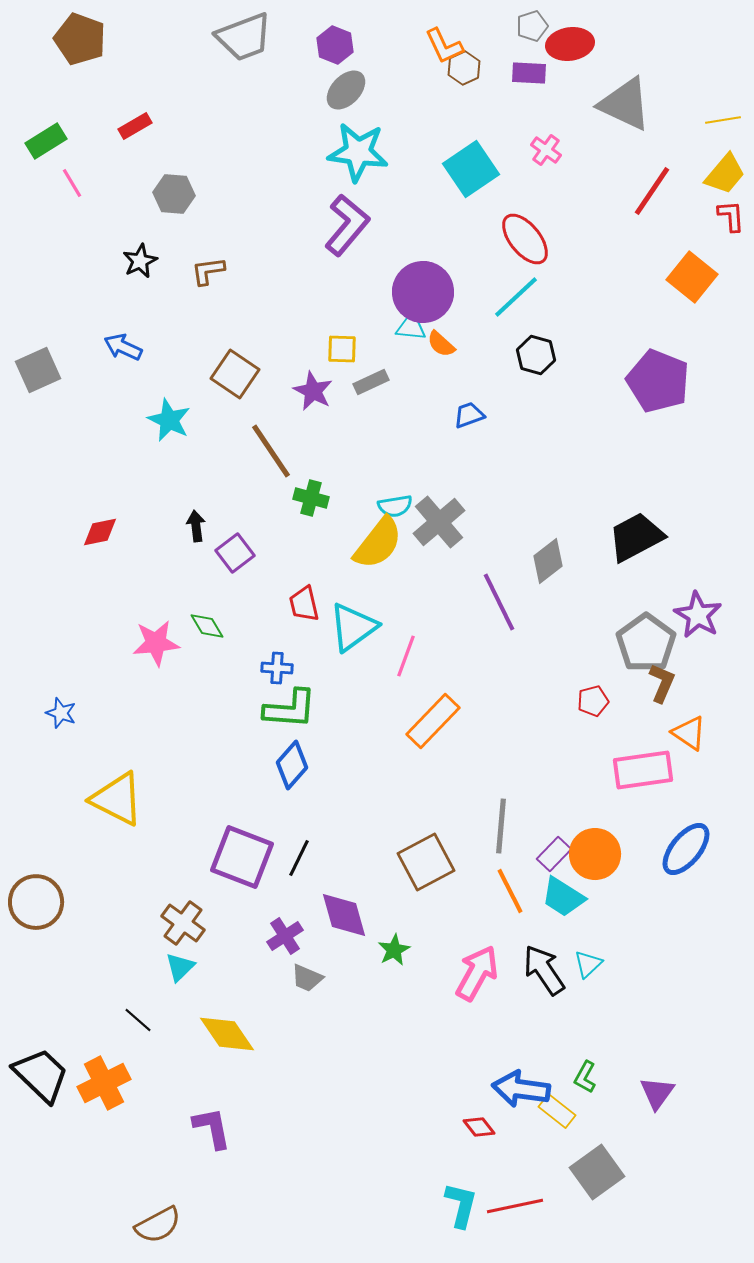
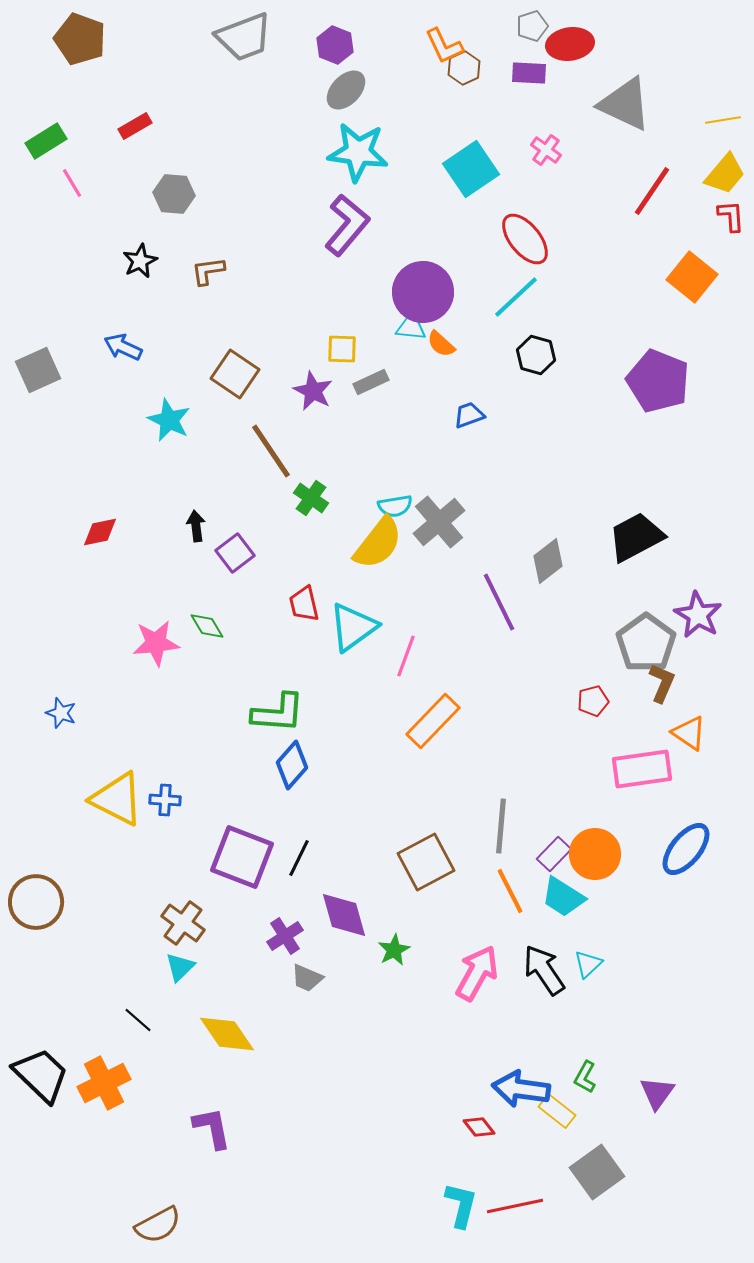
green cross at (311, 498): rotated 20 degrees clockwise
blue cross at (277, 668): moved 112 px left, 132 px down
green L-shape at (290, 709): moved 12 px left, 4 px down
pink rectangle at (643, 770): moved 1 px left, 1 px up
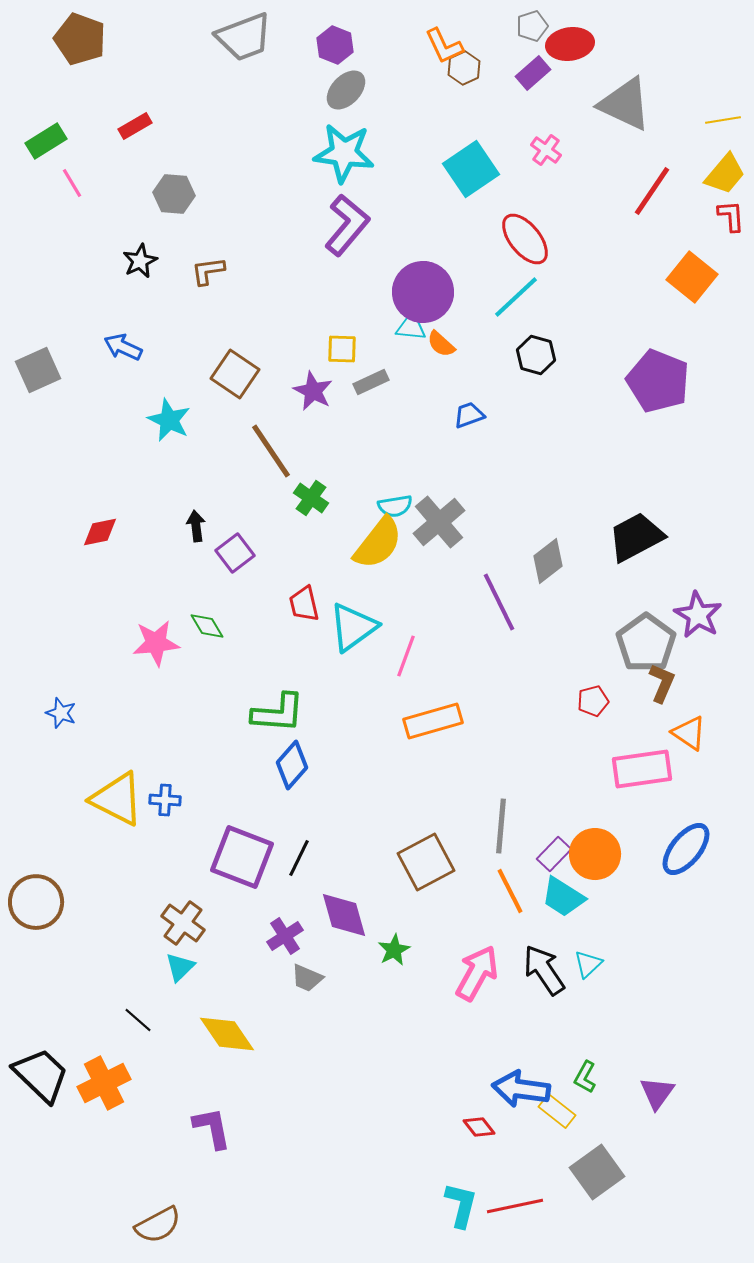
purple rectangle at (529, 73): moved 4 px right; rotated 44 degrees counterclockwise
cyan star at (358, 152): moved 14 px left, 1 px down
orange rectangle at (433, 721): rotated 30 degrees clockwise
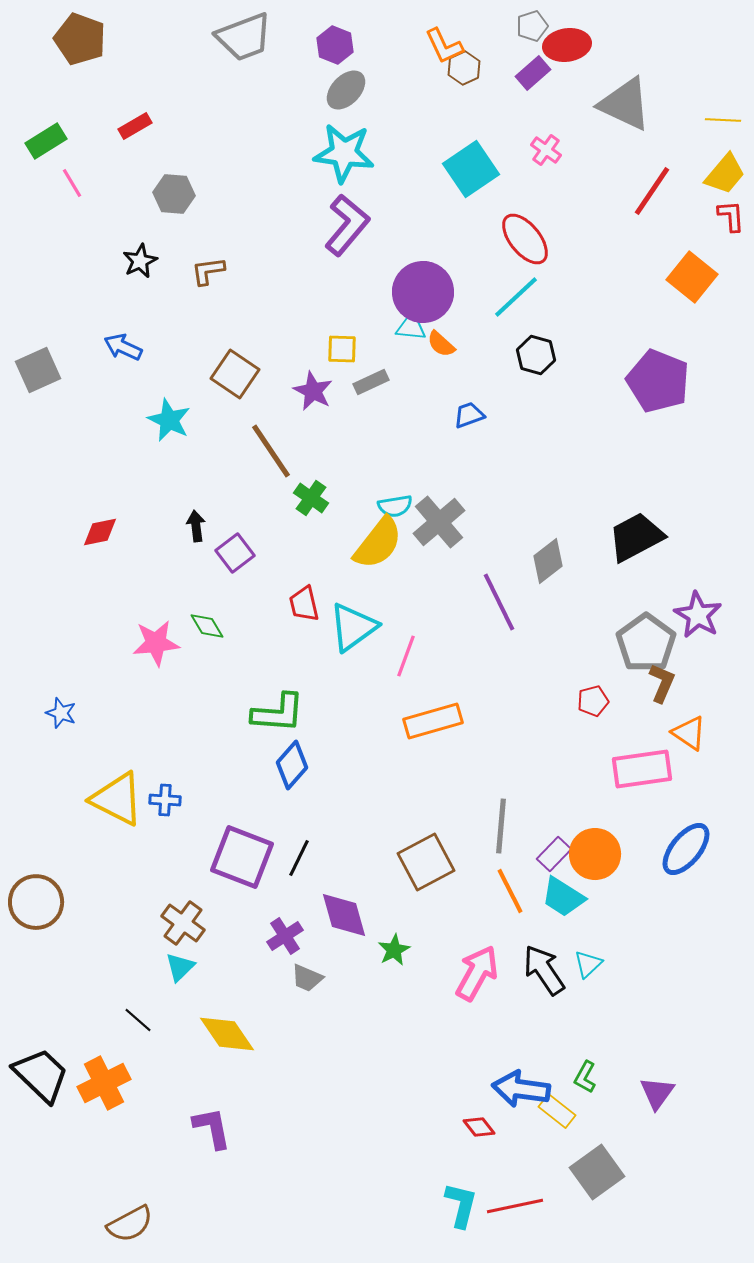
red ellipse at (570, 44): moved 3 px left, 1 px down
yellow line at (723, 120): rotated 12 degrees clockwise
brown semicircle at (158, 1225): moved 28 px left, 1 px up
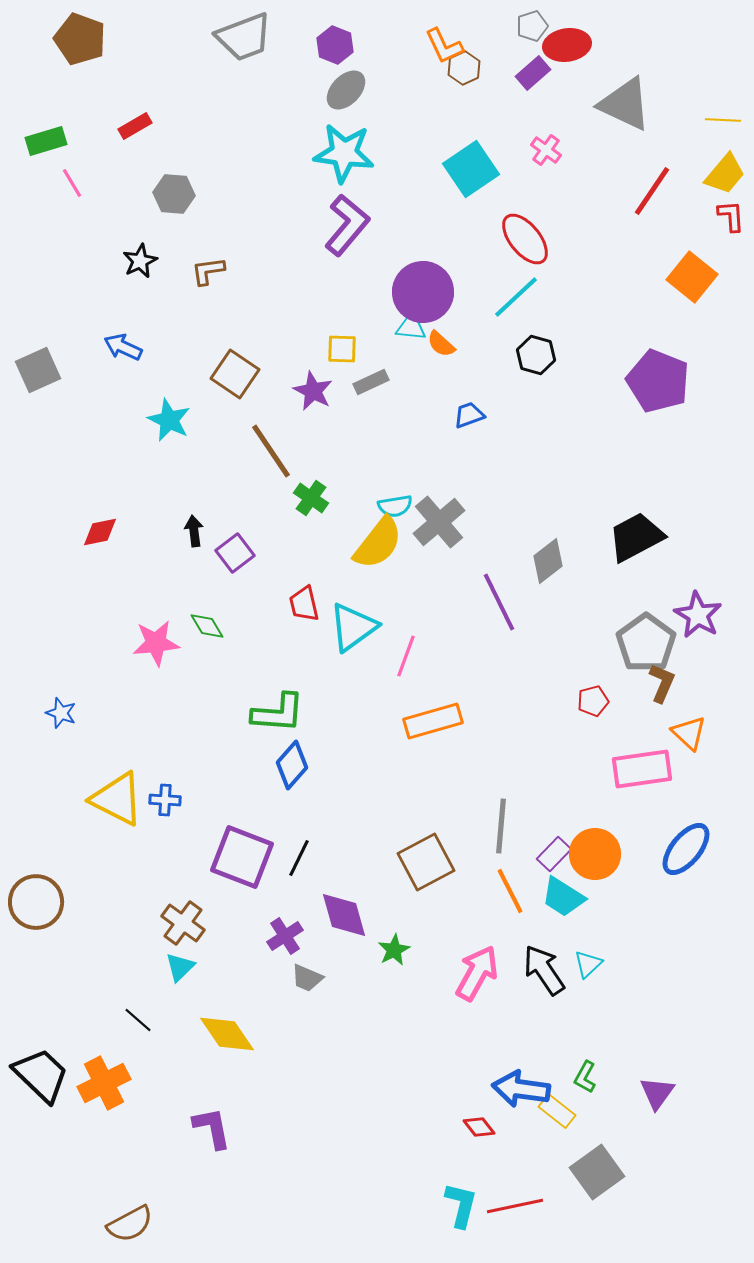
green rectangle at (46, 141): rotated 15 degrees clockwise
black arrow at (196, 526): moved 2 px left, 5 px down
orange triangle at (689, 733): rotated 9 degrees clockwise
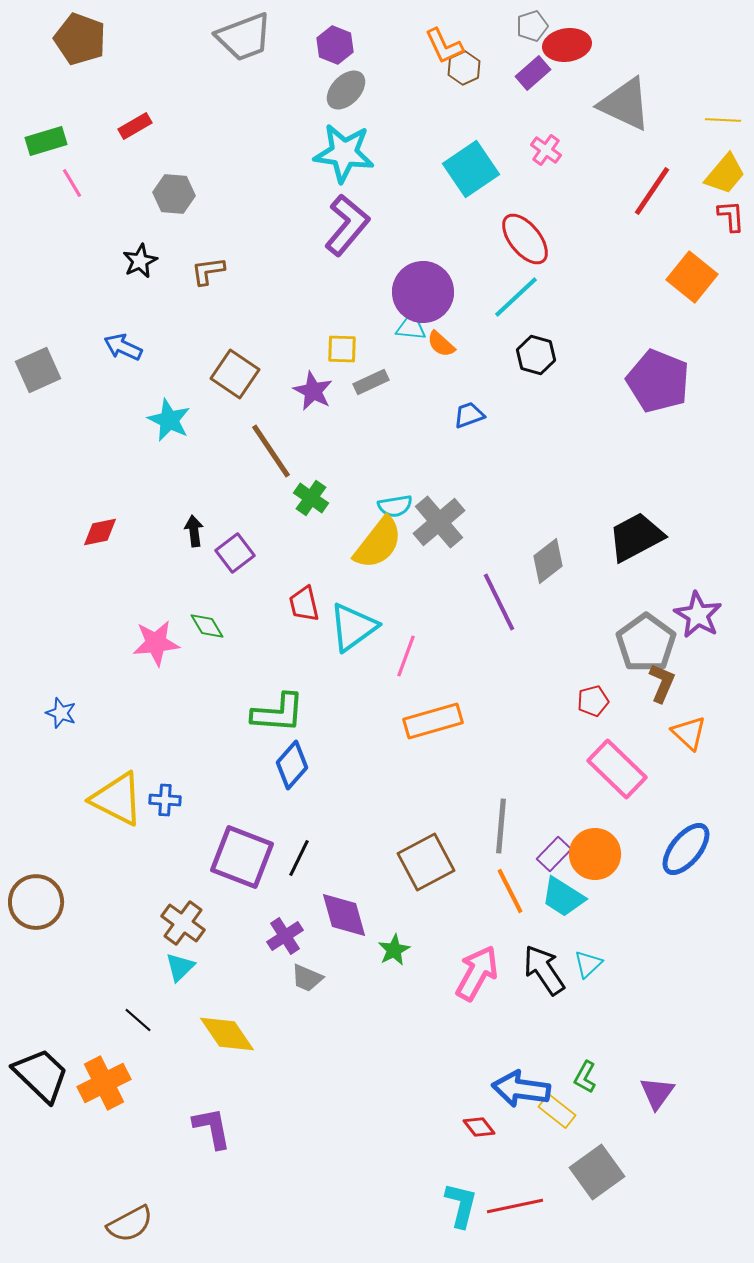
pink rectangle at (642, 769): moved 25 px left; rotated 52 degrees clockwise
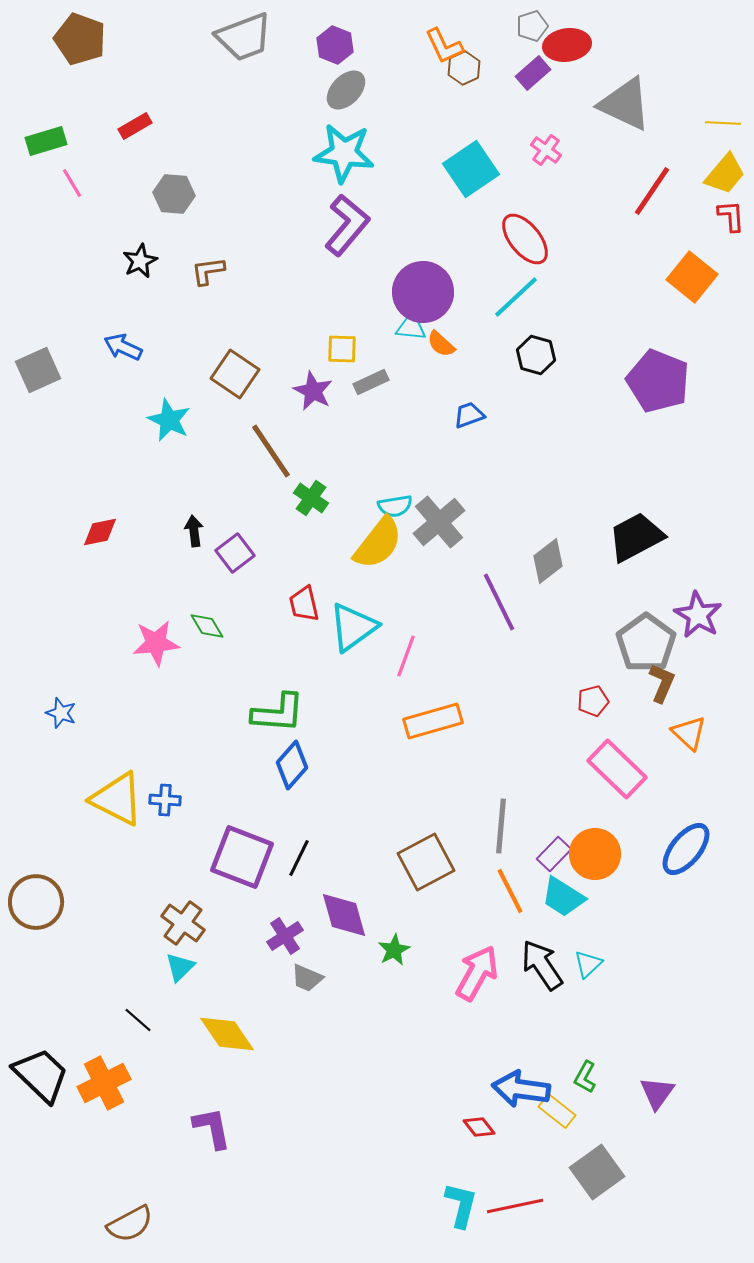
yellow line at (723, 120): moved 3 px down
black arrow at (544, 970): moved 2 px left, 5 px up
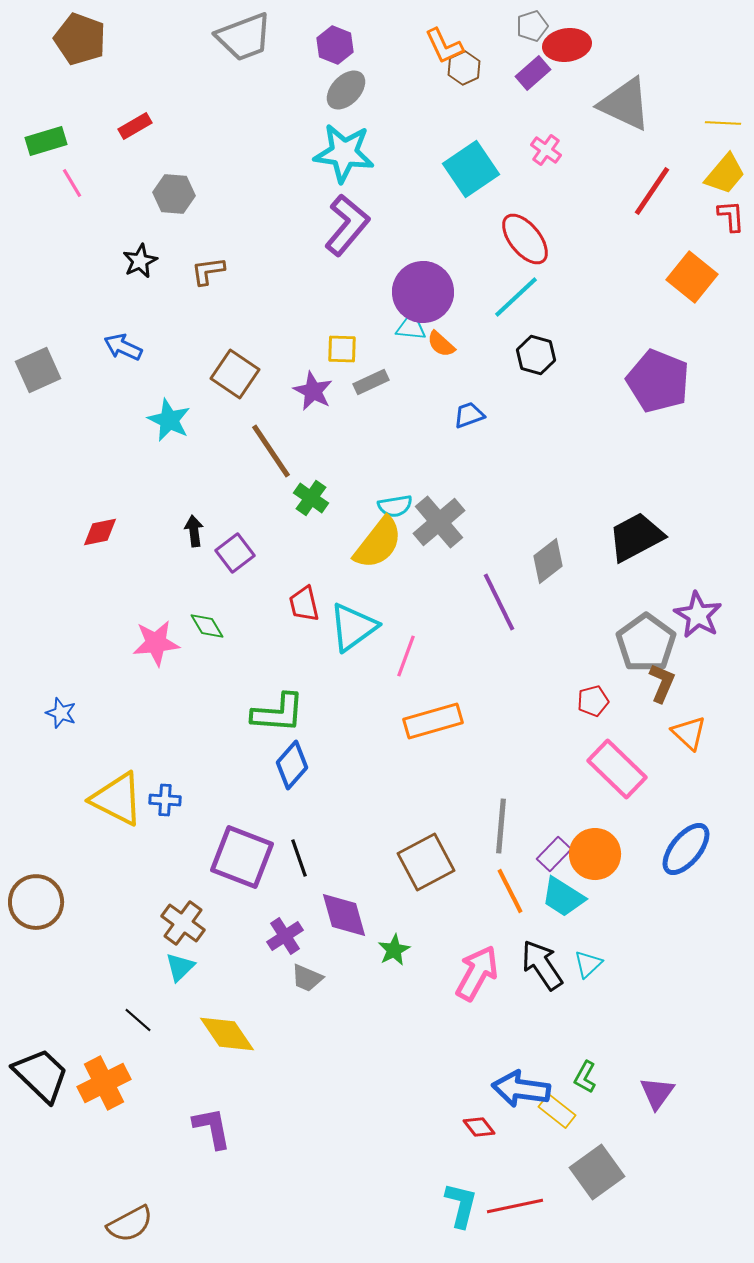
black line at (299, 858): rotated 45 degrees counterclockwise
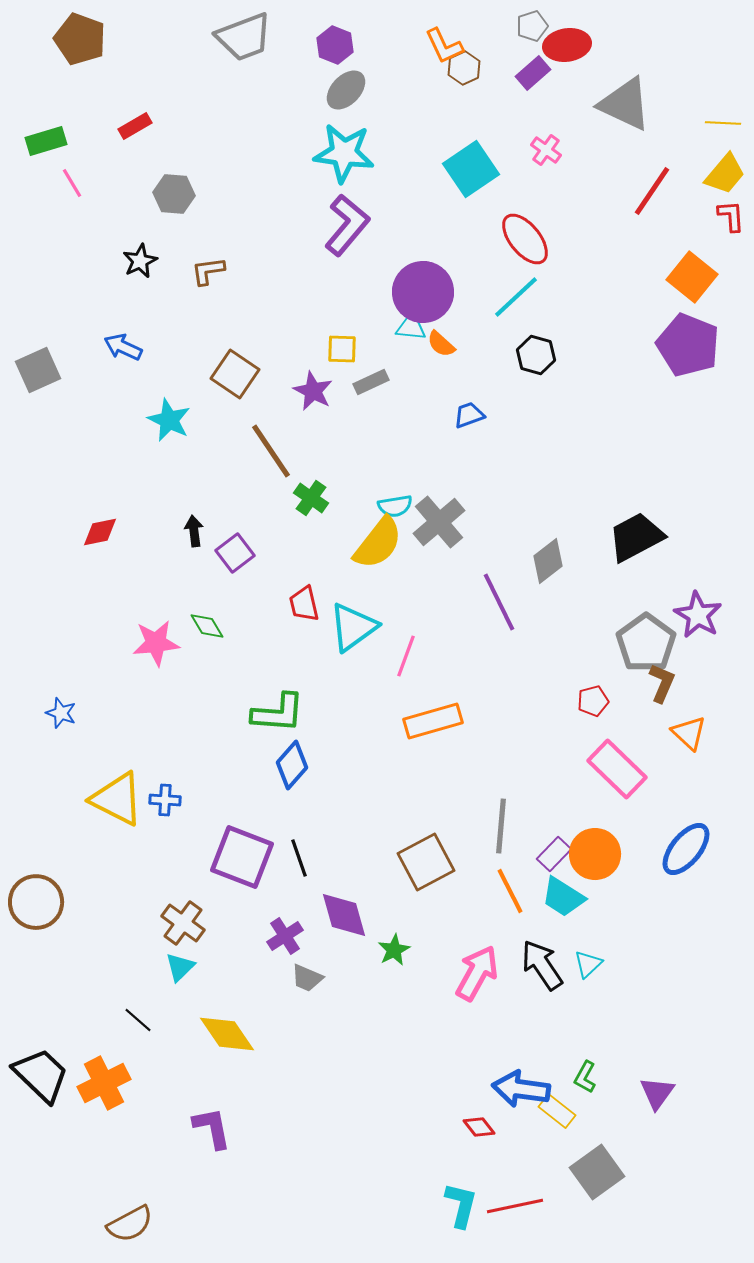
purple pentagon at (658, 381): moved 30 px right, 36 px up
